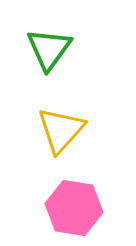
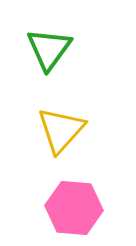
pink hexagon: rotated 4 degrees counterclockwise
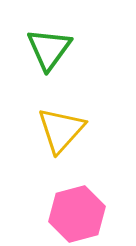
pink hexagon: moved 3 px right, 6 px down; rotated 20 degrees counterclockwise
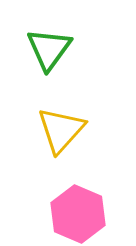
pink hexagon: moved 1 px right; rotated 22 degrees counterclockwise
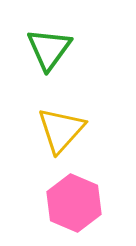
pink hexagon: moved 4 px left, 11 px up
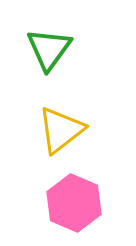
yellow triangle: rotated 10 degrees clockwise
